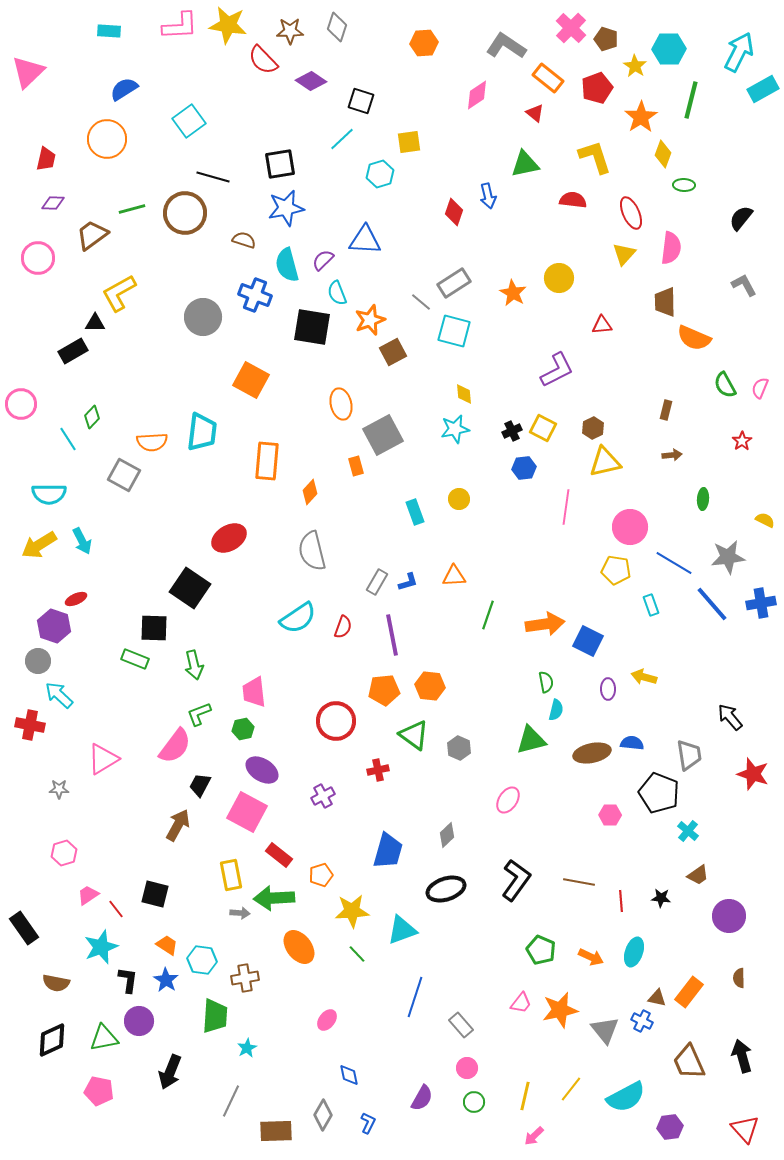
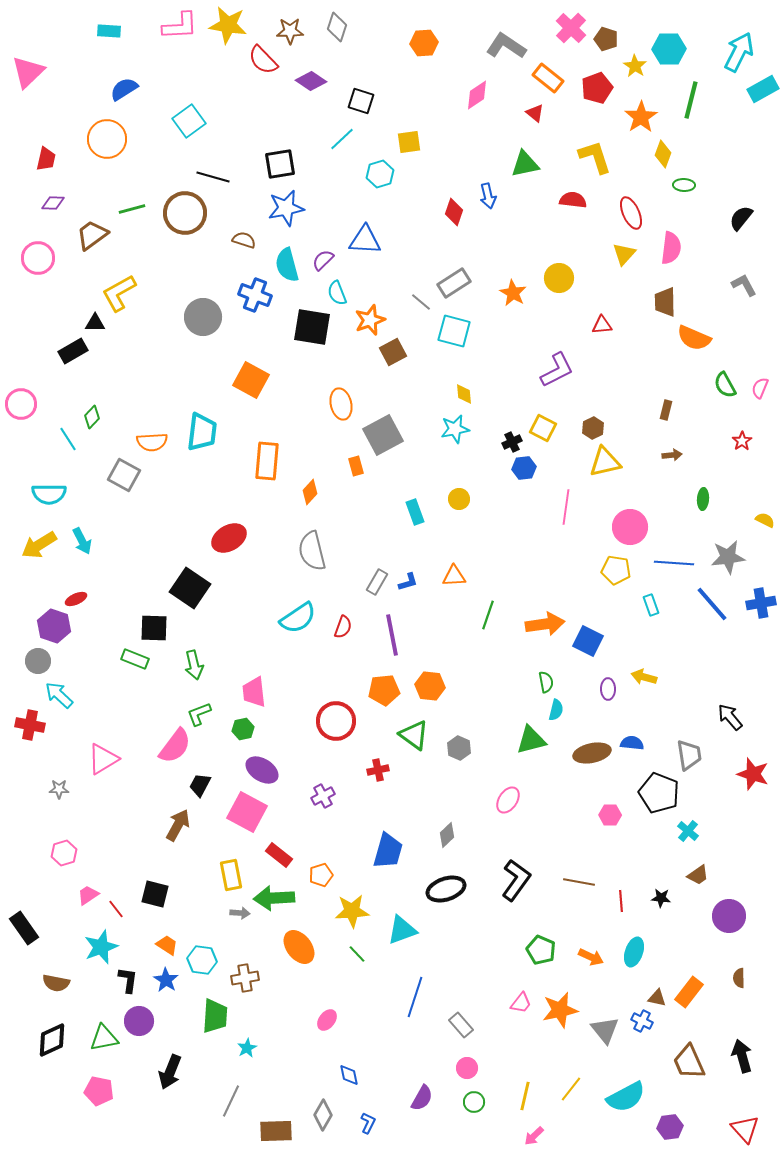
black cross at (512, 431): moved 11 px down
blue line at (674, 563): rotated 27 degrees counterclockwise
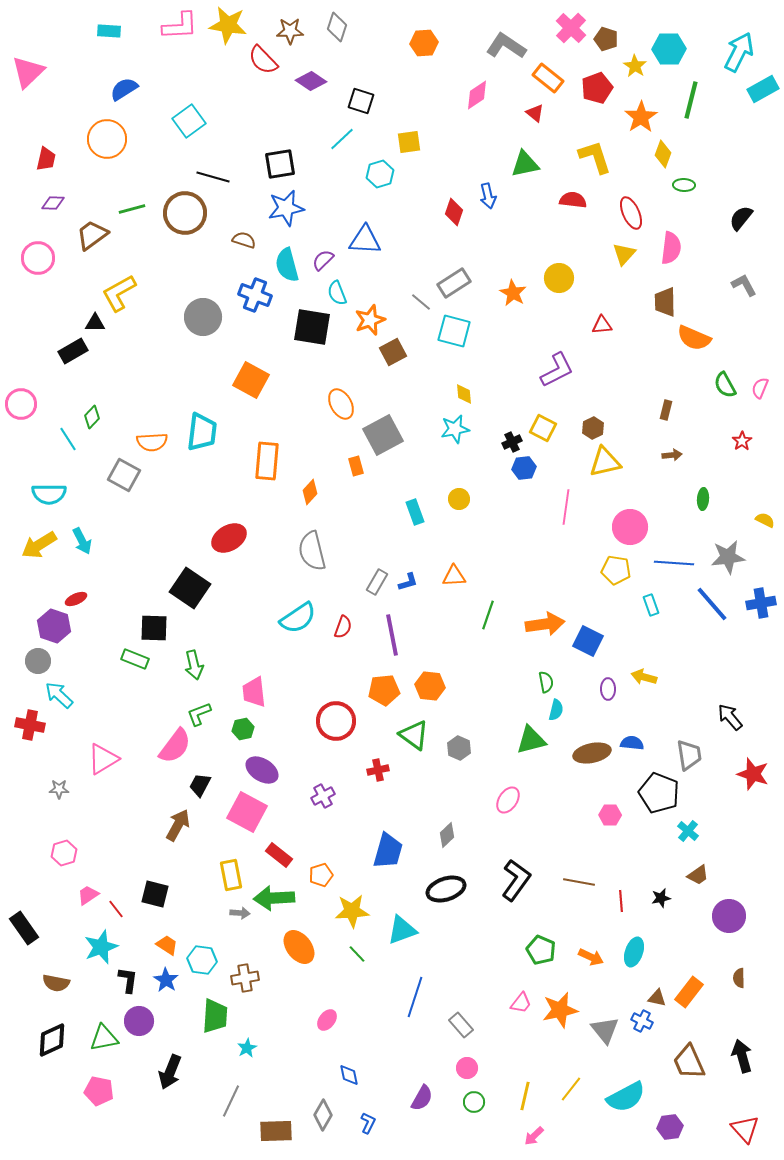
orange ellipse at (341, 404): rotated 16 degrees counterclockwise
black star at (661, 898): rotated 18 degrees counterclockwise
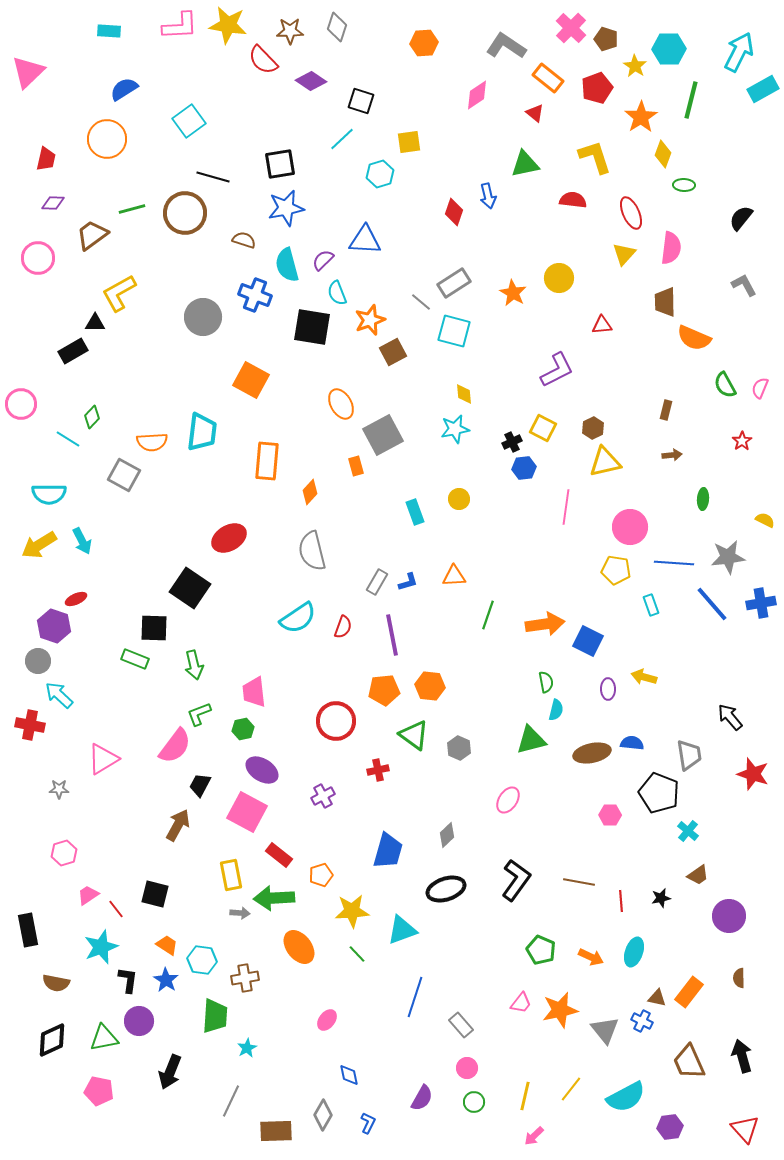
cyan line at (68, 439): rotated 25 degrees counterclockwise
black rectangle at (24, 928): moved 4 px right, 2 px down; rotated 24 degrees clockwise
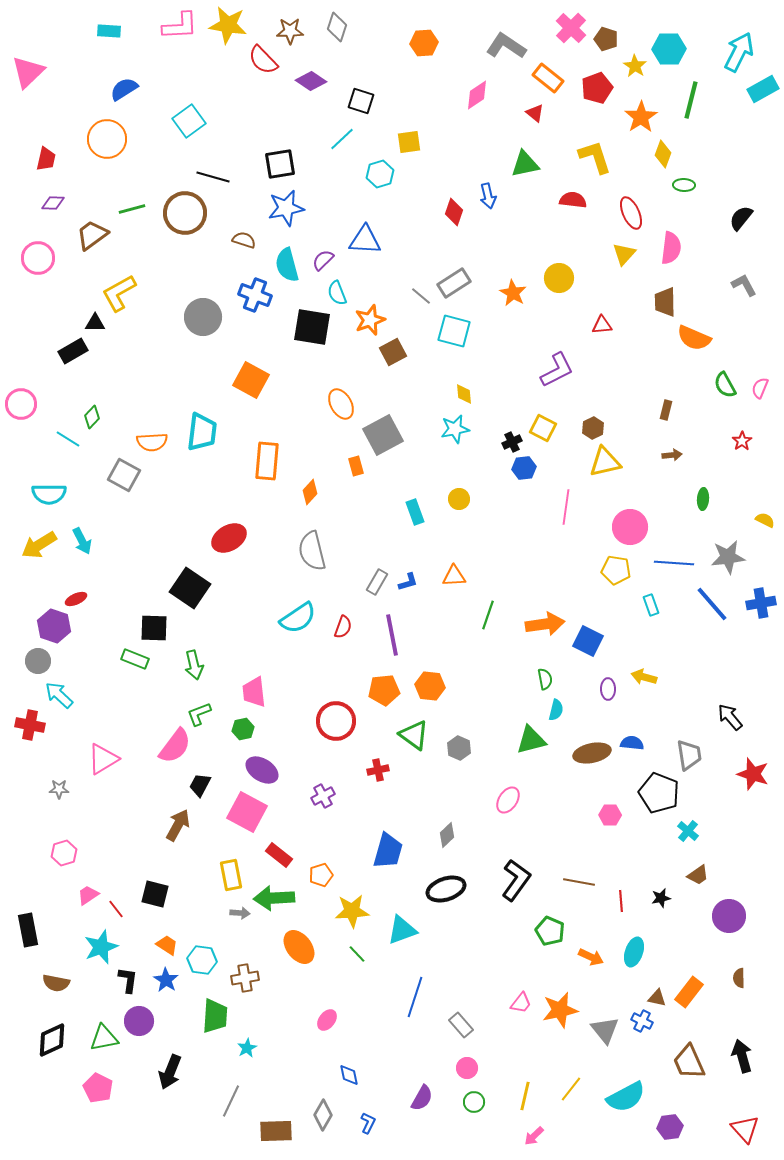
gray line at (421, 302): moved 6 px up
green semicircle at (546, 682): moved 1 px left, 3 px up
green pentagon at (541, 950): moved 9 px right, 19 px up
pink pentagon at (99, 1091): moved 1 px left, 3 px up; rotated 16 degrees clockwise
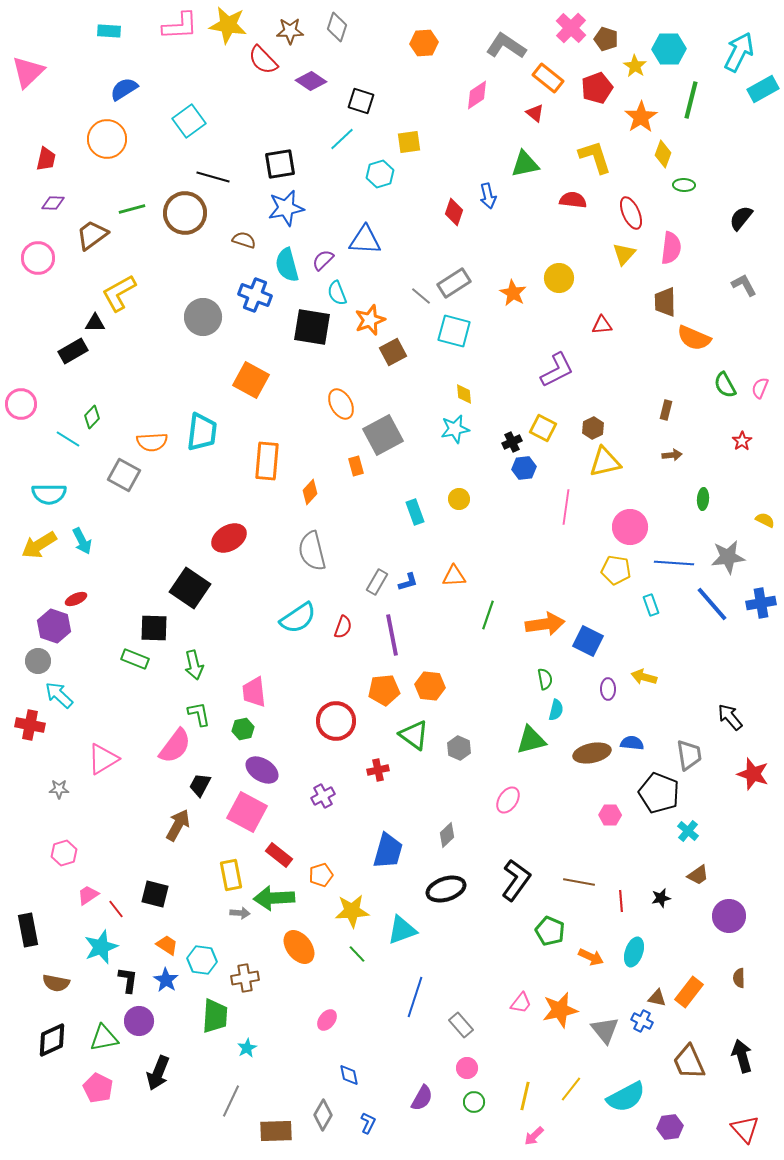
green L-shape at (199, 714): rotated 100 degrees clockwise
black arrow at (170, 1072): moved 12 px left, 1 px down
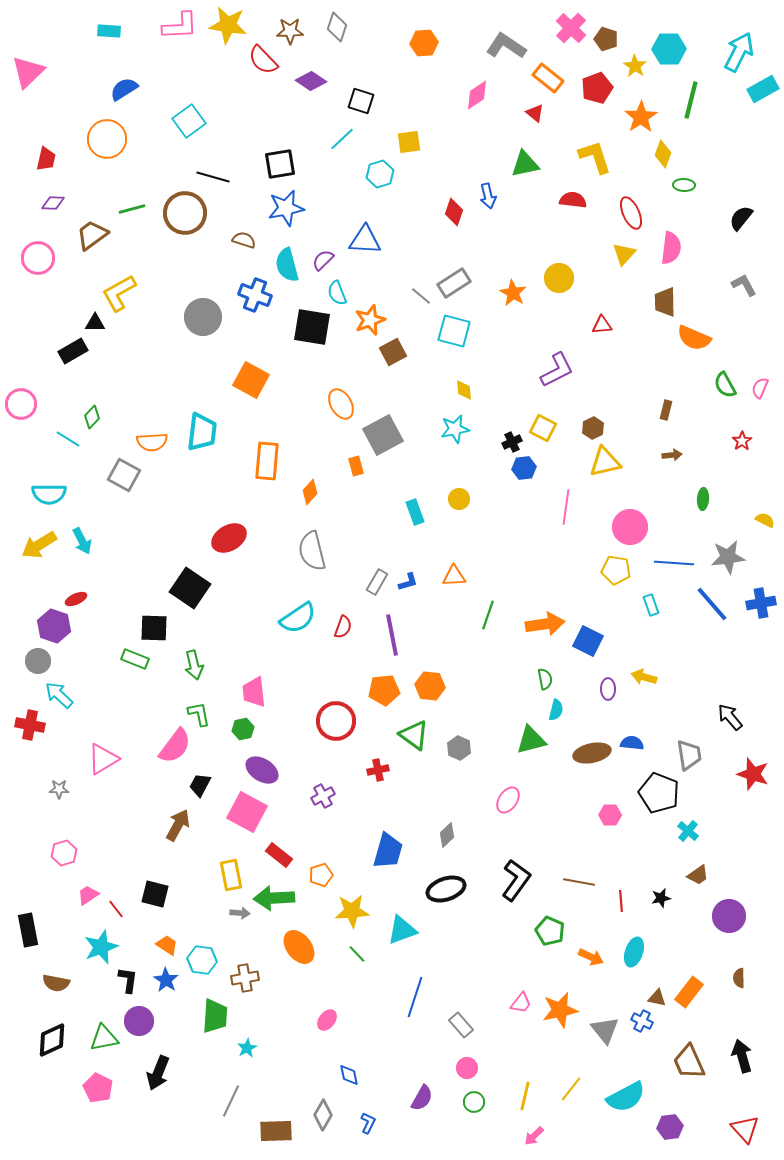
yellow diamond at (464, 394): moved 4 px up
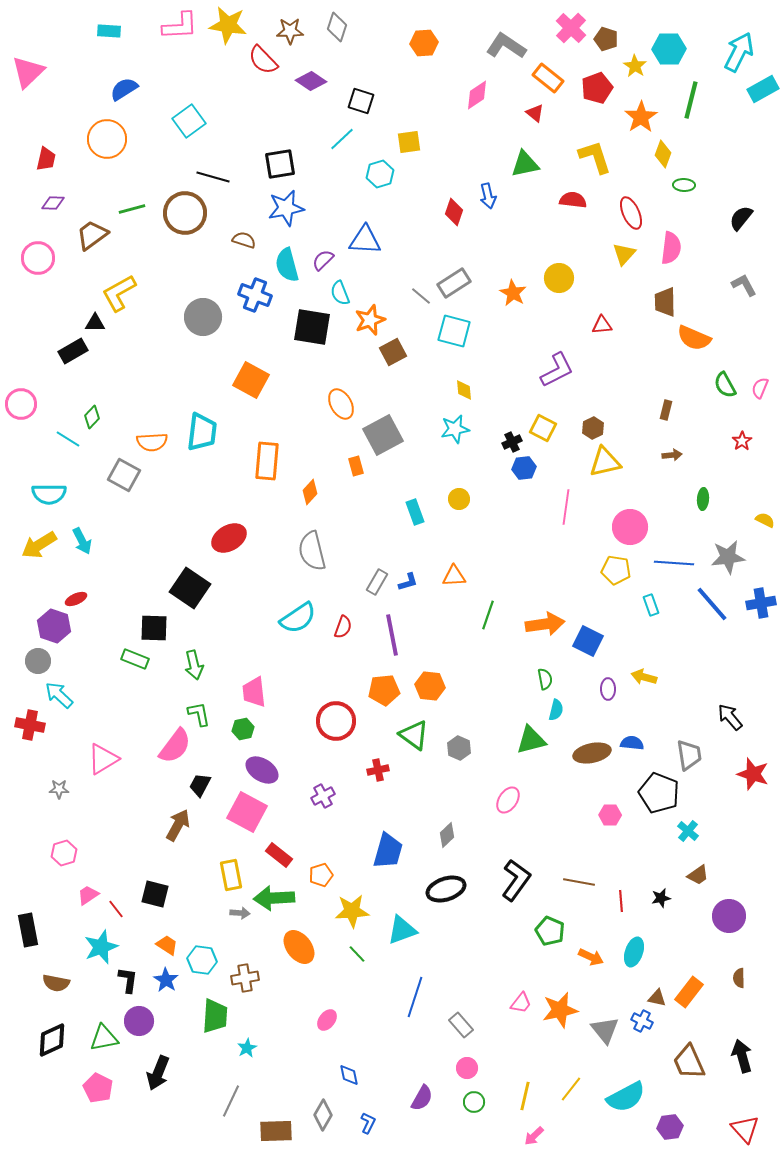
cyan semicircle at (337, 293): moved 3 px right
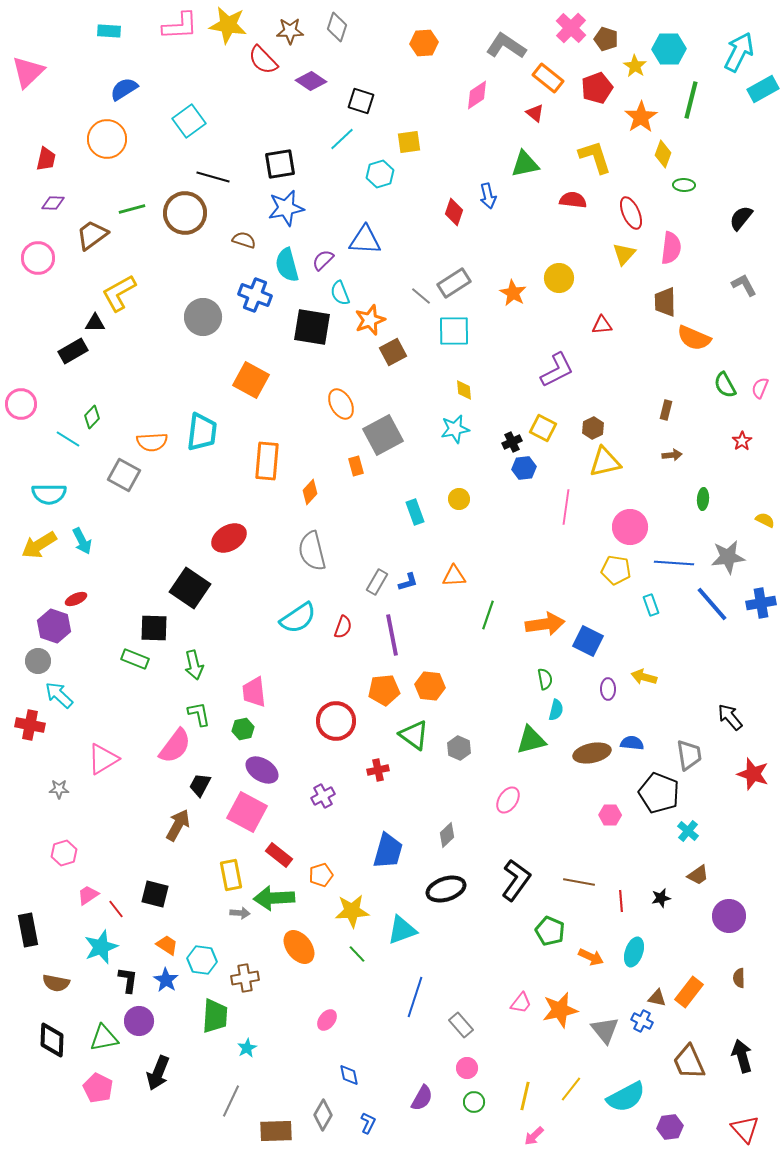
cyan square at (454, 331): rotated 16 degrees counterclockwise
black diamond at (52, 1040): rotated 63 degrees counterclockwise
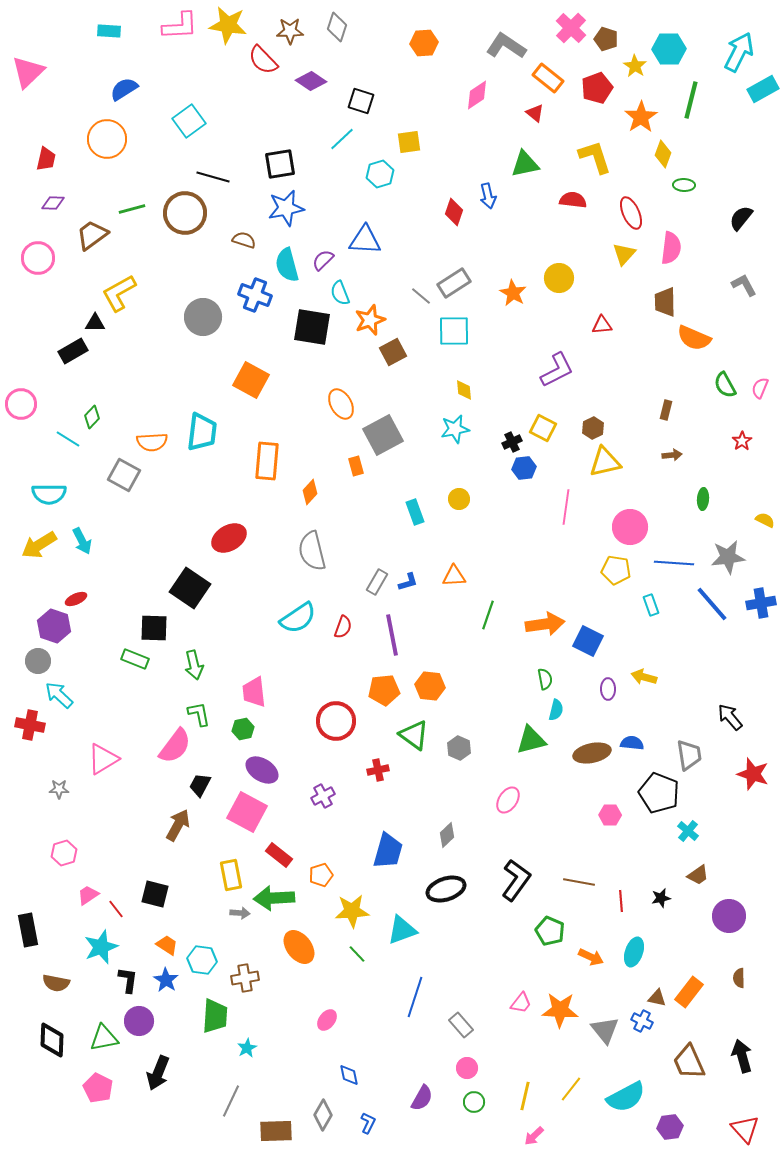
orange star at (560, 1010): rotated 15 degrees clockwise
